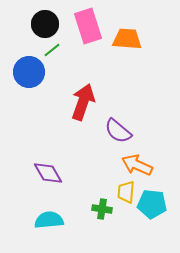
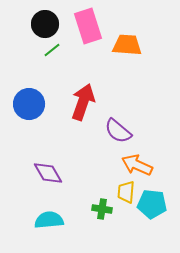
orange trapezoid: moved 6 px down
blue circle: moved 32 px down
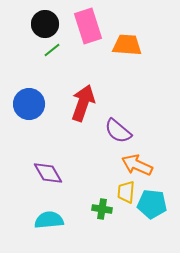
red arrow: moved 1 px down
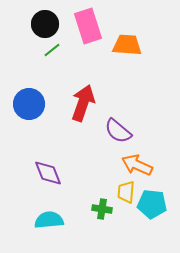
purple diamond: rotated 8 degrees clockwise
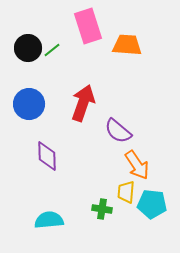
black circle: moved 17 px left, 24 px down
orange arrow: rotated 148 degrees counterclockwise
purple diamond: moved 1 px left, 17 px up; rotated 20 degrees clockwise
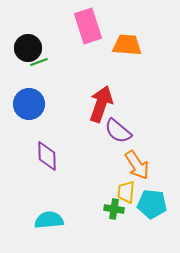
green line: moved 13 px left, 12 px down; rotated 18 degrees clockwise
red arrow: moved 18 px right, 1 px down
green cross: moved 12 px right
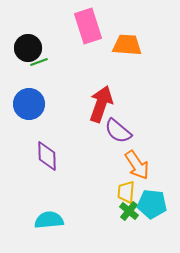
green cross: moved 15 px right, 2 px down; rotated 30 degrees clockwise
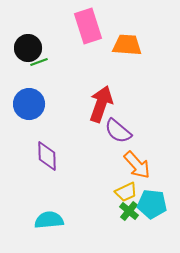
orange arrow: rotated 8 degrees counterclockwise
yellow trapezoid: rotated 120 degrees counterclockwise
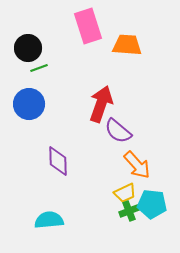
green line: moved 6 px down
purple diamond: moved 11 px right, 5 px down
yellow trapezoid: moved 1 px left, 1 px down
green cross: rotated 30 degrees clockwise
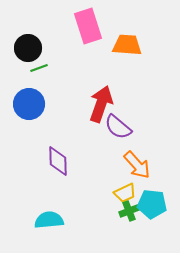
purple semicircle: moved 4 px up
